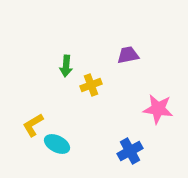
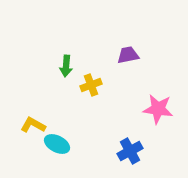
yellow L-shape: rotated 60 degrees clockwise
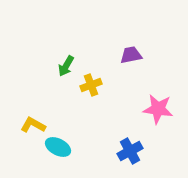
purple trapezoid: moved 3 px right
green arrow: rotated 25 degrees clockwise
cyan ellipse: moved 1 px right, 3 px down
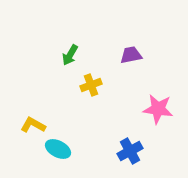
green arrow: moved 4 px right, 11 px up
cyan ellipse: moved 2 px down
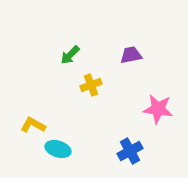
green arrow: rotated 15 degrees clockwise
cyan ellipse: rotated 10 degrees counterclockwise
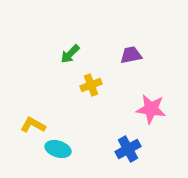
green arrow: moved 1 px up
pink star: moved 7 px left
blue cross: moved 2 px left, 2 px up
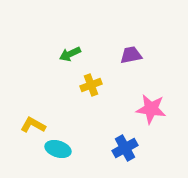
green arrow: rotated 20 degrees clockwise
blue cross: moved 3 px left, 1 px up
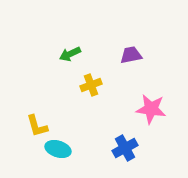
yellow L-shape: moved 4 px right, 1 px down; rotated 135 degrees counterclockwise
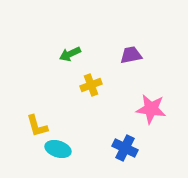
blue cross: rotated 35 degrees counterclockwise
